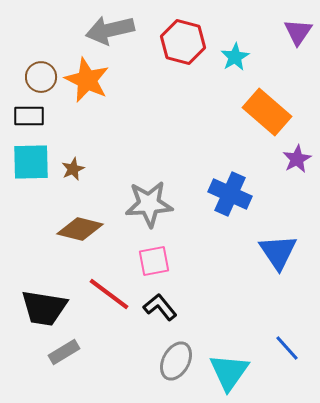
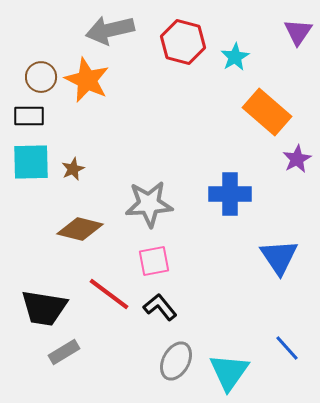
blue cross: rotated 24 degrees counterclockwise
blue triangle: moved 1 px right, 5 px down
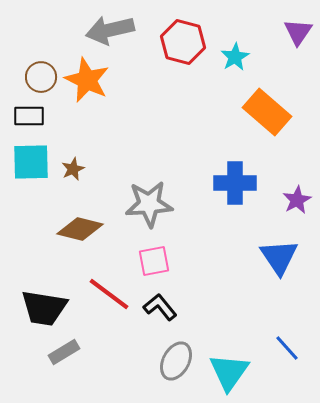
purple star: moved 41 px down
blue cross: moved 5 px right, 11 px up
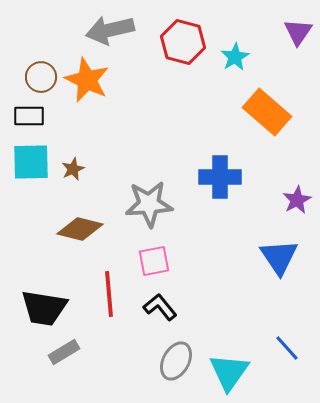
blue cross: moved 15 px left, 6 px up
red line: rotated 48 degrees clockwise
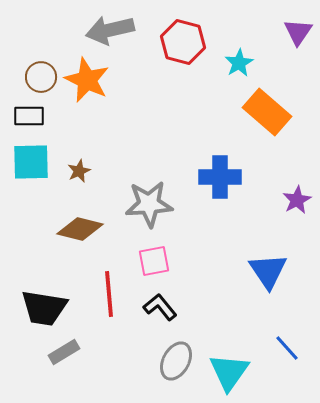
cyan star: moved 4 px right, 6 px down
brown star: moved 6 px right, 2 px down
blue triangle: moved 11 px left, 14 px down
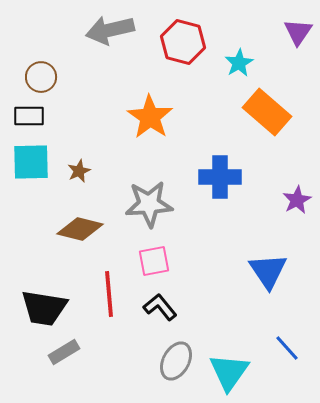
orange star: moved 63 px right, 37 px down; rotated 9 degrees clockwise
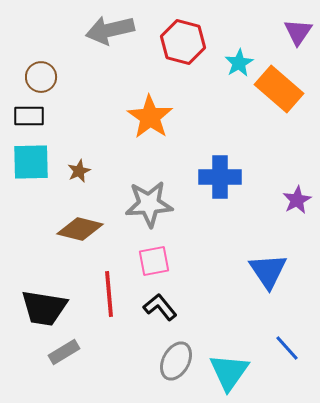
orange rectangle: moved 12 px right, 23 px up
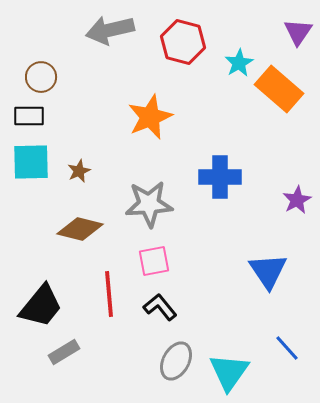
orange star: rotated 15 degrees clockwise
black trapezoid: moved 3 px left, 2 px up; rotated 60 degrees counterclockwise
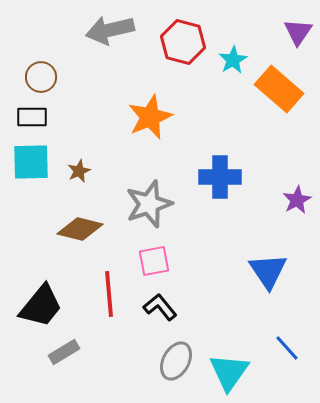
cyan star: moved 6 px left, 3 px up
black rectangle: moved 3 px right, 1 px down
gray star: rotated 15 degrees counterclockwise
